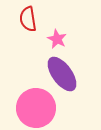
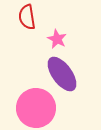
red semicircle: moved 1 px left, 2 px up
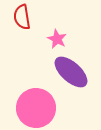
red semicircle: moved 5 px left
purple ellipse: moved 9 px right, 2 px up; rotated 12 degrees counterclockwise
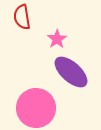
pink star: rotated 12 degrees clockwise
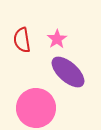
red semicircle: moved 23 px down
purple ellipse: moved 3 px left
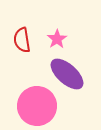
purple ellipse: moved 1 px left, 2 px down
pink circle: moved 1 px right, 2 px up
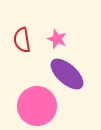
pink star: rotated 18 degrees counterclockwise
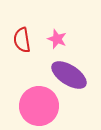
purple ellipse: moved 2 px right, 1 px down; rotated 9 degrees counterclockwise
pink circle: moved 2 px right
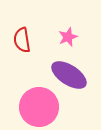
pink star: moved 11 px right, 2 px up; rotated 30 degrees clockwise
pink circle: moved 1 px down
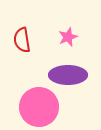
purple ellipse: moved 1 px left; rotated 33 degrees counterclockwise
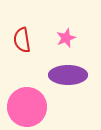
pink star: moved 2 px left, 1 px down
pink circle: moved 12 px left
